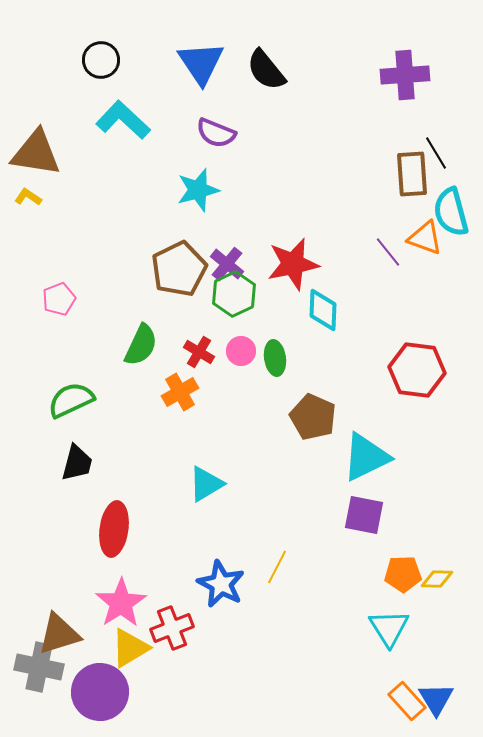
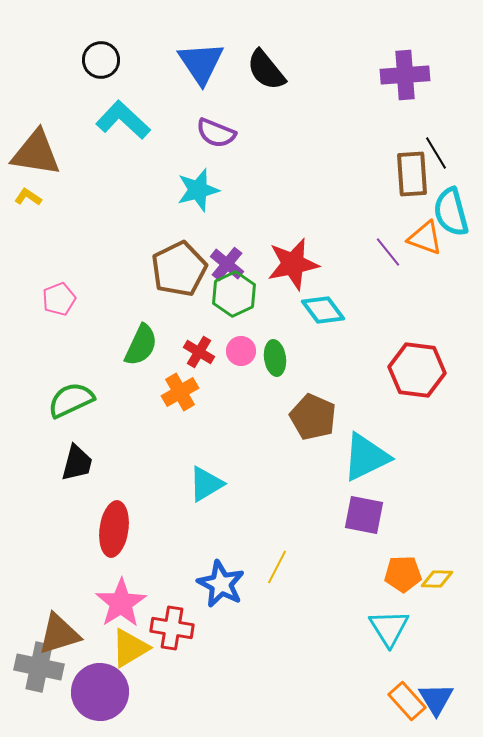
cyan diamond at (323, 310): rotated 39 degrees counterclockwise
red cross at (172, 628): rotated 30 degrees clockwise
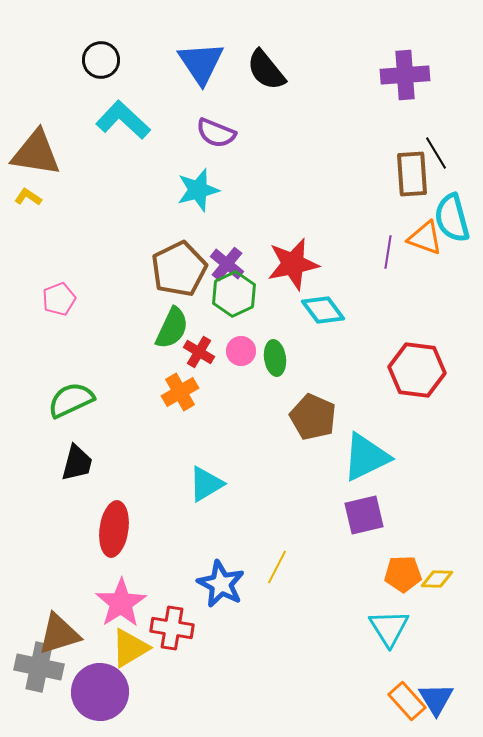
cyan semicircle at (451, 212): moved 1 px right, 6 px down
purple line at (388, 252): rotated 48 degrees clockwise
green semicircle at (141, 345): moved 31 px right, 17 px up
purple square at (364, 515): rotated 24 degrees counterclockwise
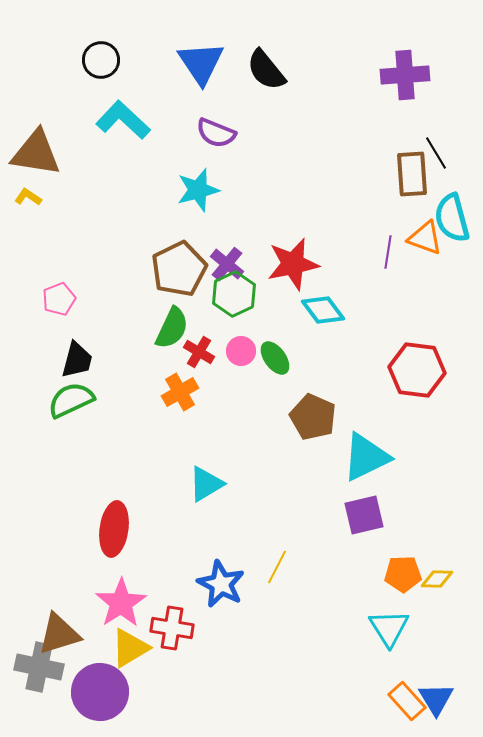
green ellipse at (275, 358): rotated 28 degrees counterclockwise
black trapezoid at (77, 463): moved 103 px up
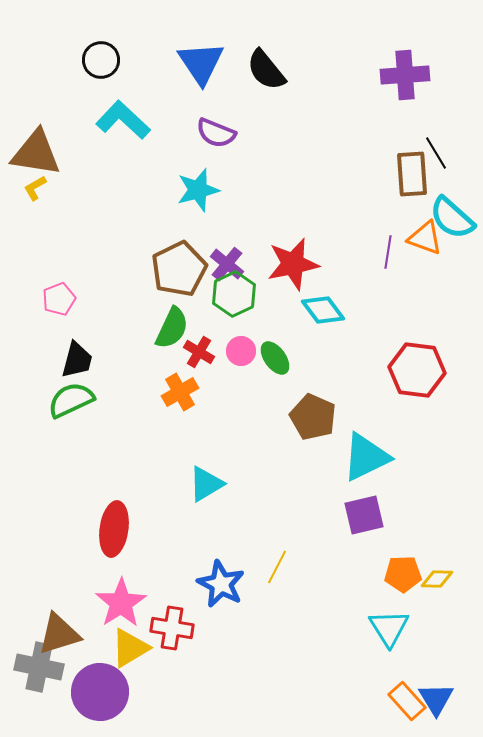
yellow L-shape at (28, 197): moved 7 px right, 9 px up; rotated 64 degrees counterclockwise
cyan semicircle at (452, 218): rotated 33 degrees counterclockwise
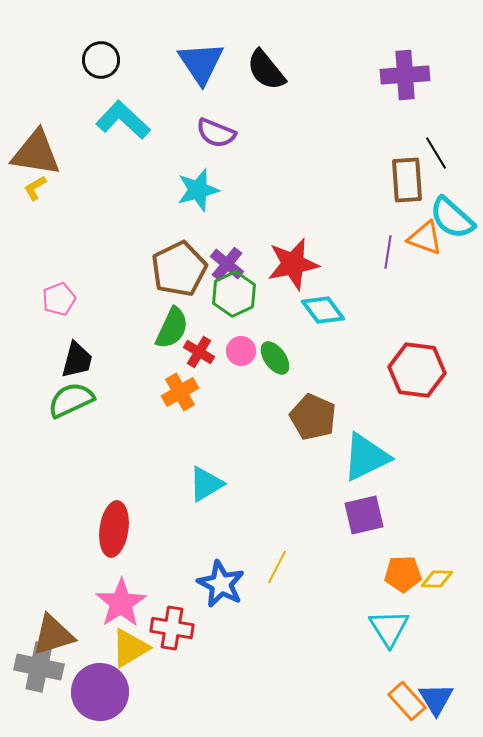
brown rectangle at (412, 174): moved 5 px left, 6 px down
brown triangle at (59, 634): moved 6 px left, 1 px down
